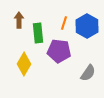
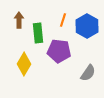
orange line: moved 1 px left, 3 px up
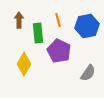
orange line: moved 5 px left; rotated 32 degrees counterclockwise
blue hexagon: rotated 20 degrees clockwise
purple pentagon: rotated 20 degrees clockwise
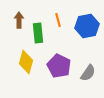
purple pentagon: moved 15 px down
yellow diamond: moved 2 px right, 2 px up; rotated 15 degrees counterclockwise
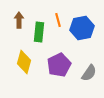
blue hexagon: moved 5 px left, 2 px down
green rectangle: moved 1 px right, 1 px up; rotated 12 degrees clockwise
yellow diamond: moved 2 px left
purple pentagon: moved 1 px up; rotated 20 degrees clockwise
gray semicircle: moved 1 px right
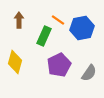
orange line: rotated 40 degrees counterclockwise
green rectangle: moved 5 px right, 4 px down; rotated 18 degrees clockwise
yellow diamond: moved 9 px left
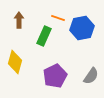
orange line: moved 2 px up; rotated 16 degrees counterclockwise
purple pentagon: moved 4 px left, 11 px down
gray semicircle: moved 2 px right, 3 px down
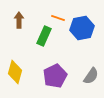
yellow diamond: moved 10 px down
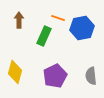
gray semicircle: rotated 138 degrees clockwise
